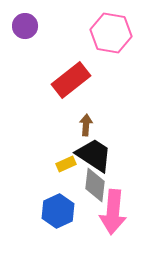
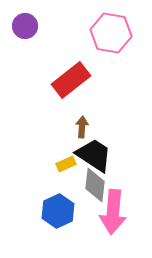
brown arrow: moved 4 px left, 2 px down
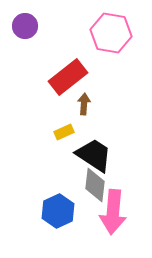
red rectangle: moved 3 px left, 3 px up
brown arrow: moved 2 px right, 23 px up
yellow rectangle: moved 2 px left, 32 px up
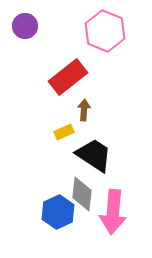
pink hexagon: moved 6 px left, 2 px up; rotated 12 degrees clockwise
brown arrow: moved 6 px down
gray diamond: moved 13 px left, 9 px down
blue hexagon: moved 1 px down
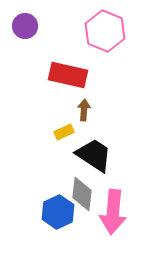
red rectangle: moved 2 px up; rotated 51 degrees clockwise
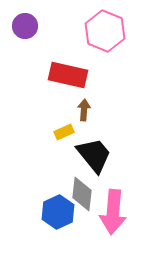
black trapezoid: rotated 18 degrees clockwise
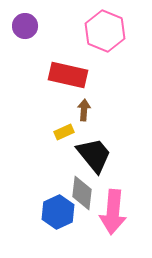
gray diamond: moved 1 px up
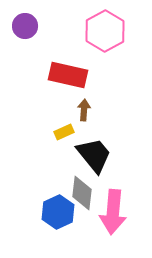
pink hexagon: rotated 9 degrees clockwise
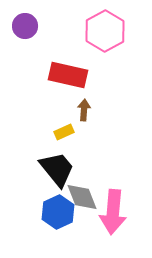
black trapezoid: moved 37 px left, 14 px down
gray diamond: moved 4 px down; rotated 28 degrees counterclockwise
